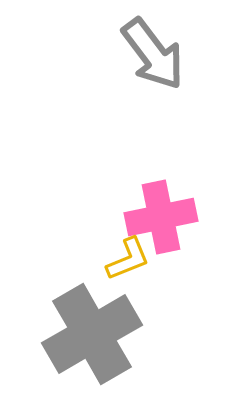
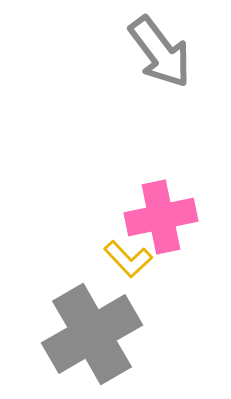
gray arrow: moved 7 px right, 2 px up
yellow L-shape: rotated 69 degrees clockwise
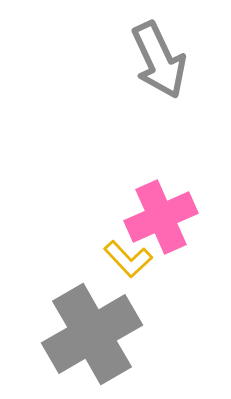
gray arrow: moved 1 px left, 8 px down; rotated 12 degrees clockwise
pink cross: rotated 12 degrees counterclockwise
